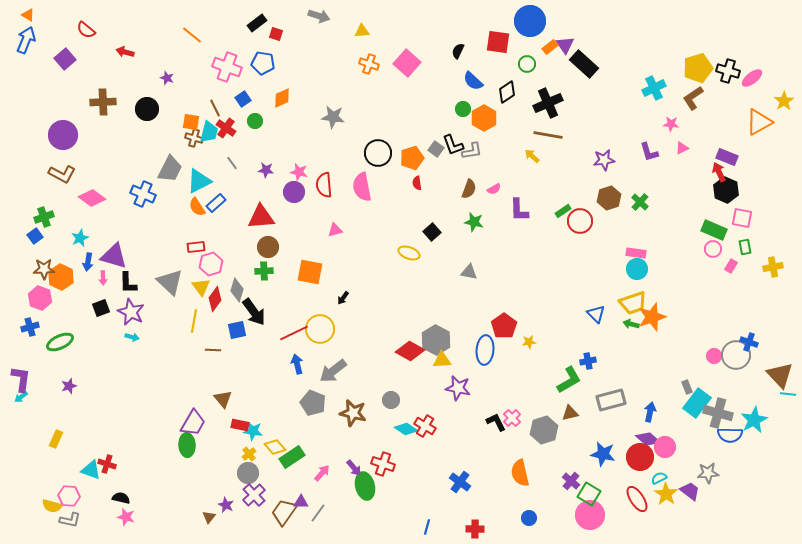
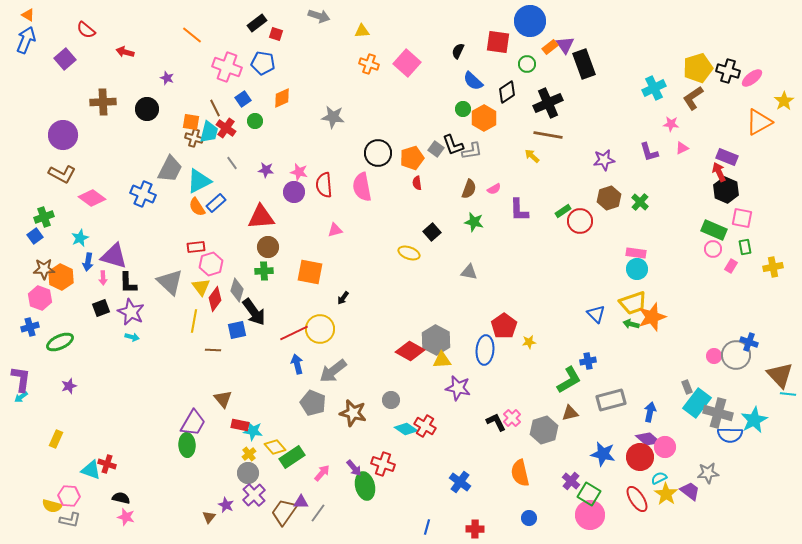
black rectangle at (584, 64): rotated 28 degrees clockwise
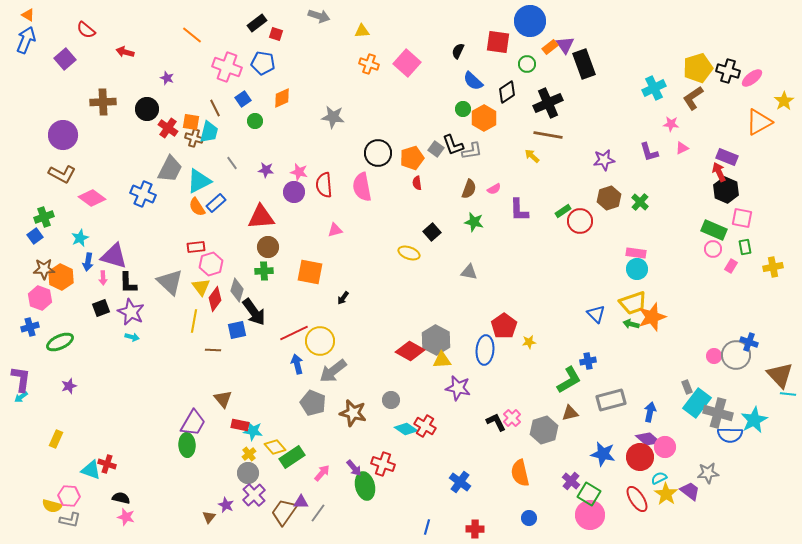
red cross at (226, 128): moved 58 px left
yellow circle at (320, 329): moved 12 px down
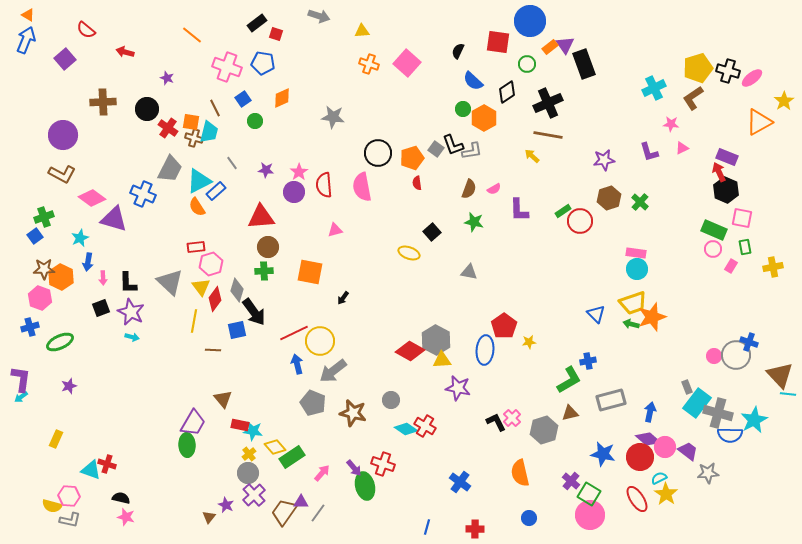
pink star at (299, 172): rotated 24 degrees clockwise
blue rectangle at (216, 203): moved 12 px up
purple triangle at (114, 256): moved 37 px up
purple trapezoid at (690, 491): moved 2 px left, 40 px up
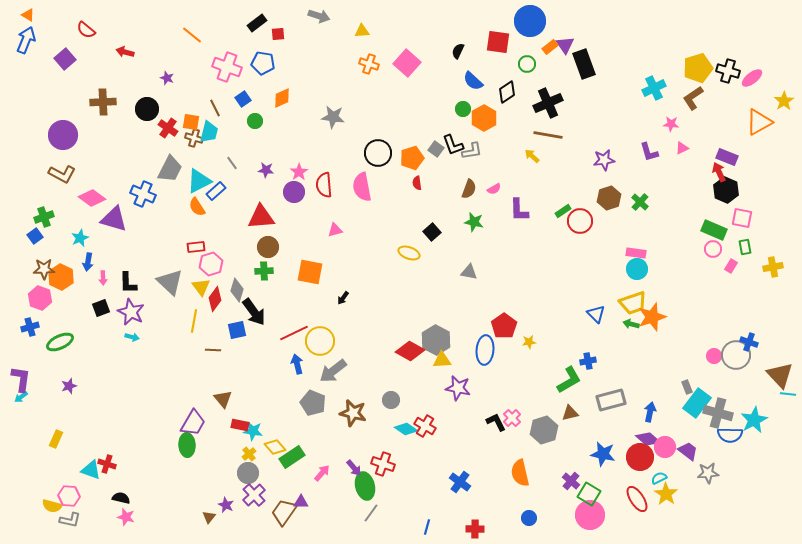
red square at (276, 34): moved 2 px right; rotated 24 degrees counterclockwise
gray line at (318, 513): moved 53 px right
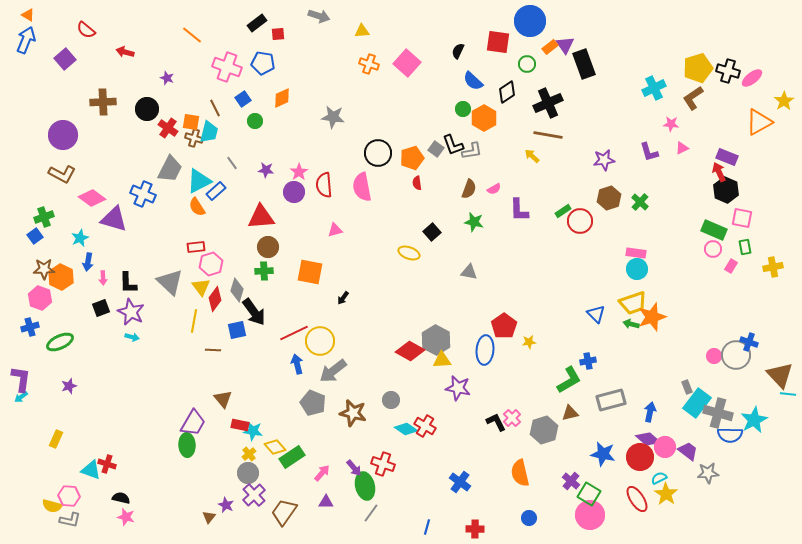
purple triangle at (301, 502): moved 25 px right
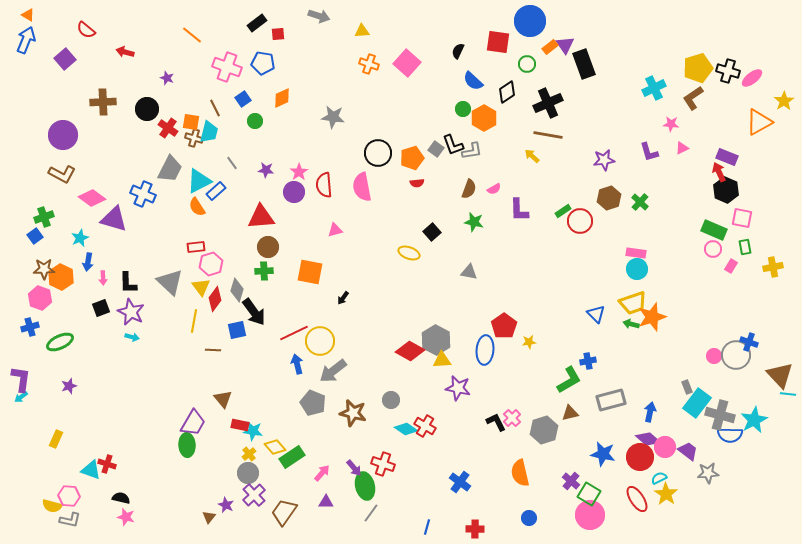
red semicircle at (417, 183): rotated 88 degrees counterclockwise
gray cross at (718, 413): moved 2 px right, 2 px down
